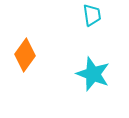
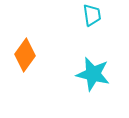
cyan star: rotated 8 degrees counterclockwise
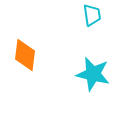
orange diamond: rotated 28 degrees counterclockwise
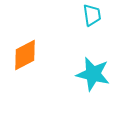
orange diamond: rotated 56 degrees clockwise
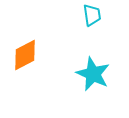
cyan star: rotated 12 degrees clockwise
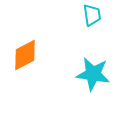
cyan star: rotated 16 degrees counterclockwise
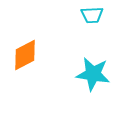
cyan trapezoid: rotated 95 degrees clockwise
